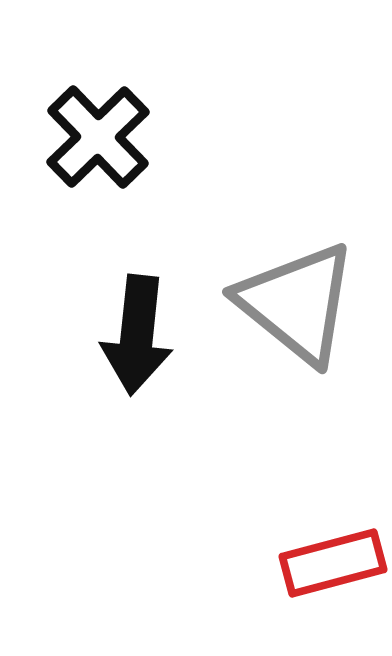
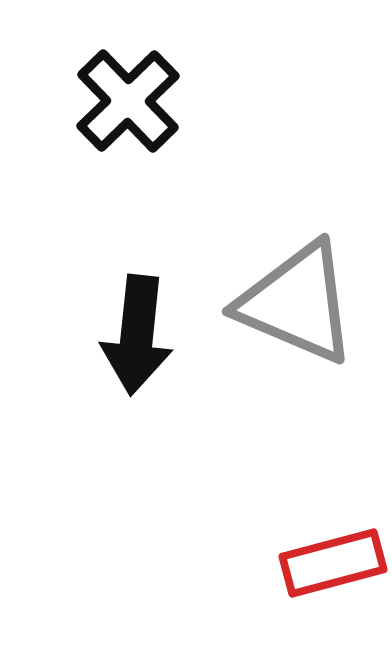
black cross: moved 30 px right, 36 px up
gray triangle: rotated 16 degrees counterclockwise
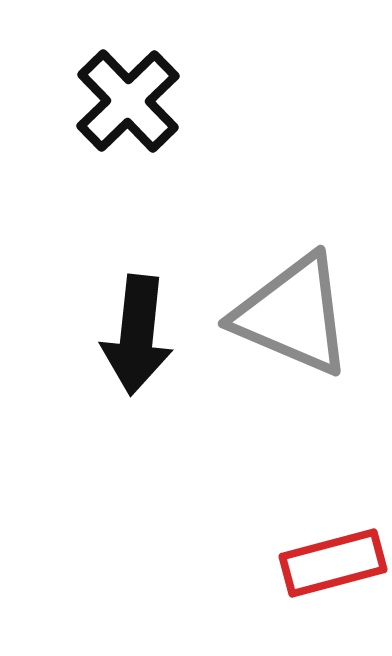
gray triangle: moved 4 px left, 12 px down
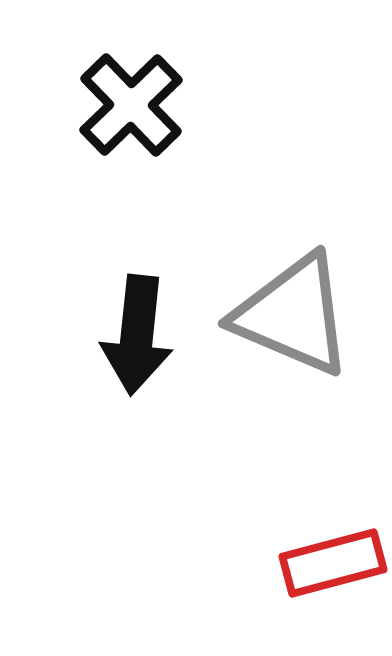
black cross: moved 3 px right, 4 px down
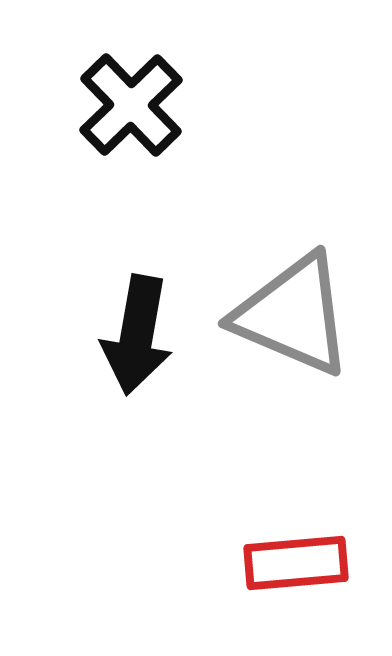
black arrow: rotated 4 degrees clockwise
red rectangle: moved 37 px left; rotated 10 degrees clockwise
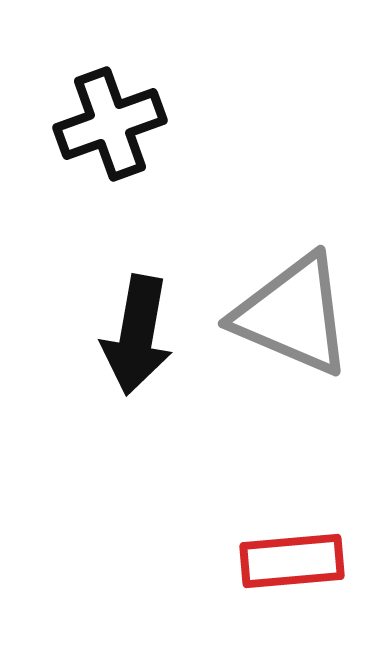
black cross: moved 21 px left, 19 px down; rotated 24 degrees clockwise
red rectangle: moved 4 px left, 2 px up
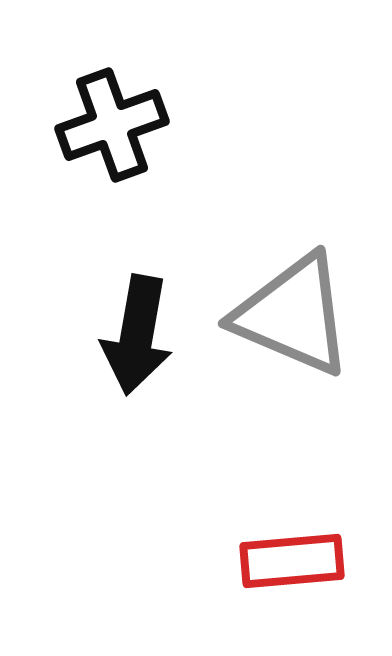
black cross: moved 2 px right, 1 px down
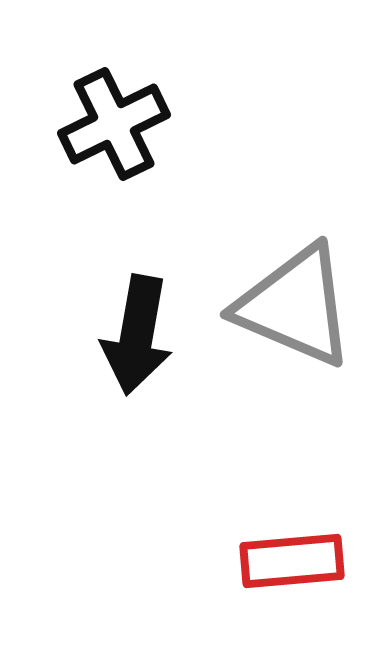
black cross: moved 2 px right, 1 px up; rotated 6 degrees counterclockwise
gray triangle: moved 2 px right, 9 px up
